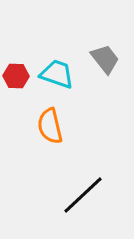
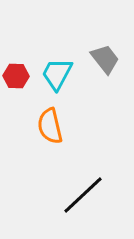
cyan trapezoid: rotated 81 degrees counterclockwise
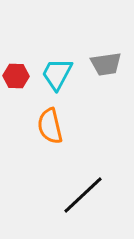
gray trapezoid: moved 1 px right, 5 px down; rotated 120 degrees clockwise
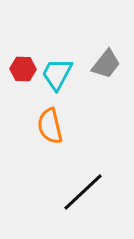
gray trapezoid: rotated 44 degrees counterclockwise
red hexagon: moved 7 px right, 7 px up
black line: moved 3 px up
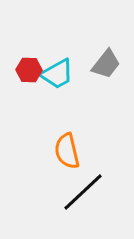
red hexagon: moved 6 px right, 1 px down
cyan trapezoid: rotated 147 degrees counterclockwise
orange semicircle: moved 17 px right, 25 px down
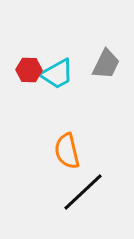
gray trapezoid: rotated 12 degrees counterclockwise
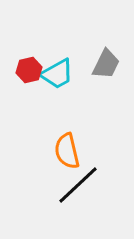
red hexagon: rotated 15 degrees counterclockwise
black line: moved 5 px left, 7 px up
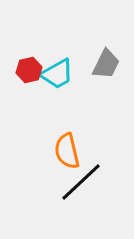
black line: moved 3 px right, 3 px up
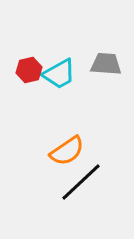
gray trapezoid: rotated 112 degrees counterclockwise
cyan trapezoid: moved 2 px right
orange semicircle: rotated 111 degrees counterclockwise
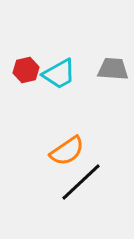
gray trapezoid: moved 7 px right, 5 px down
red hexagon: moved 3 px left
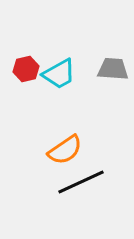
red hexagon: moved 1 px up
orange semicircle: moved 2 px left, 1 px up
black line: rotated 18 degrees clockwise
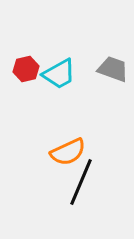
gray trapezoid: rotated 16 degrees clockwise
orange semicircle: moved 3 px right, 2 px down; rotated 9 degrees clockwise
black line: rotated 42 degrees counterclockwise
